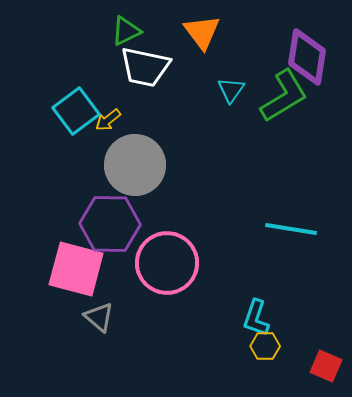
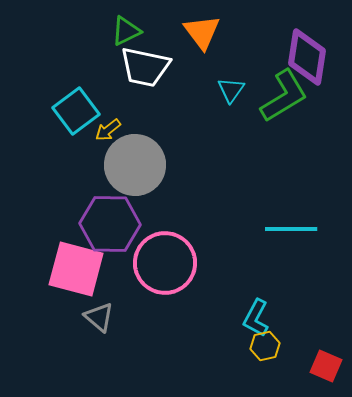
yellow arrow: moved 10 px down
cyan line: rotated 9 degrees counterclockwise
pink circle: moved 2 px left
cyan L-shape: rotated 9 degrees clockwise
yellow hexagon: rotated 12 degrees counterclockwise
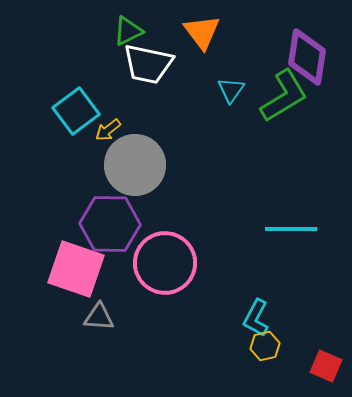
green triangle: moved 2 px right
white trapezoid: moved 3 px right, 3 px up
pink square: rotated 4 degrees clockwise
gray triangle: rotated 36 degrees counterclockwise
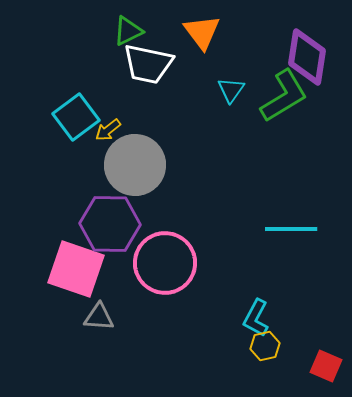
cyan square: moved 6 px down
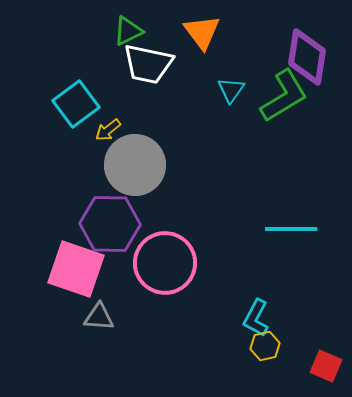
cyan square: moved 13 px up
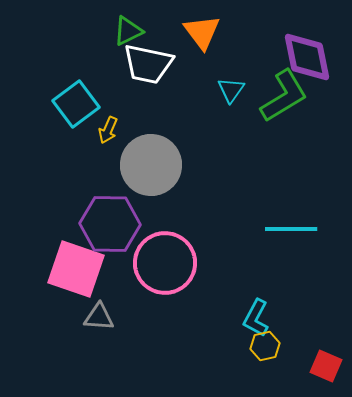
purple diamond: rotated 20 degrees counterclockwise
yellow arrow: rotated 28 degrees counterclockwise
gray circle: moved 16 px right
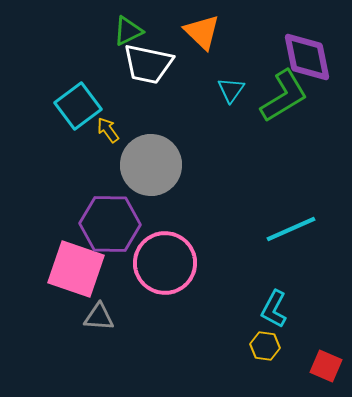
orange triangle: rotated 9 degrees counterclockwise
cyan square: moved 2 px right, 2 px down
yellow arrow: rotated 120 degrees clockwise
cyan line: rotated 24 degrees counterclockwise
cyan L-shape: moved 18 px right, 9 px up
yellow hexagon: rotated 20 degrees clockwise
